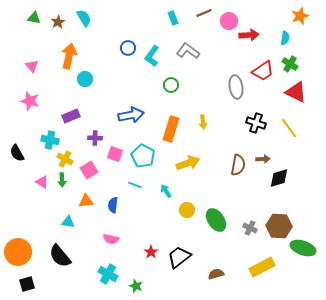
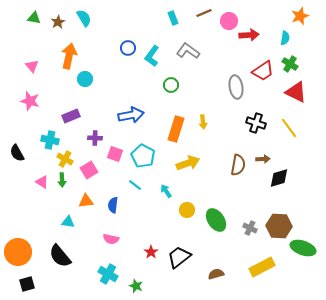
orange rectangle at (171, 129): moved 5 px right
cyan line at (135, 185): rotated 16 degrees clockwise
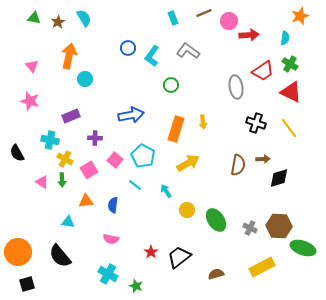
red triangle at (296, 92): moved 5 px left
pink square at (115, 154): moved 6 px down; rotated 21 degrees clockwise
yellow arrow at (188, 163): rotated 10 degrees counterclockwise
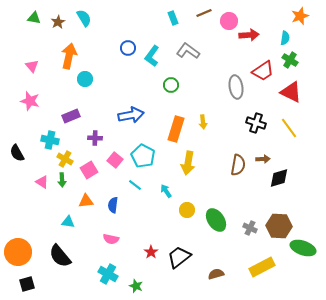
green cross at (290, 64): moved 4 px up
yellow arrow at (188, 163): rotated 130 degrees clockwise
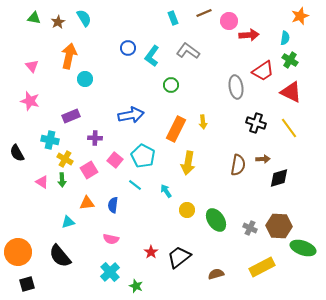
orange rectangle at (176, 129): rotated 10 degrees clockwise
orange triangle at (86, 201): moved 1 px right, 2 px down
cyan triangle at (68, 222): rotated 24 degrees counterclockwise
cyan cross at (108, 274): moved 2 px right, 2 px up; rotated 18 degrees clockwise
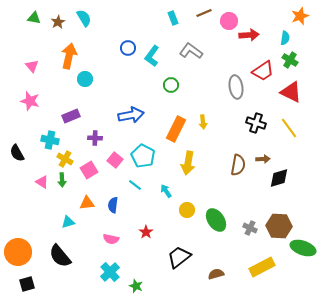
gray L-shape at (188, 51): moved 3 px right
red star at (151, 252): moved 5 px left, 20 px up
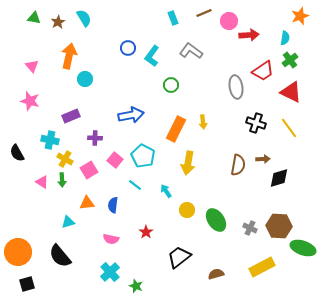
green cross at (290, 60): rotated 21 degrees clockwise
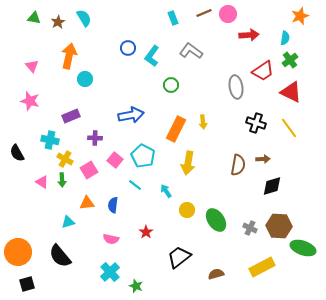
pink circle at (229, 21): moved 1 px left, 7 px up
black diamond at (279, 178): moved 7 px left, 8 px down
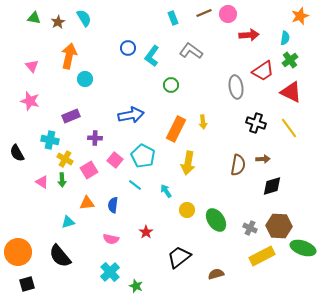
yellow rectangle at (262, 267): moved 11 px up
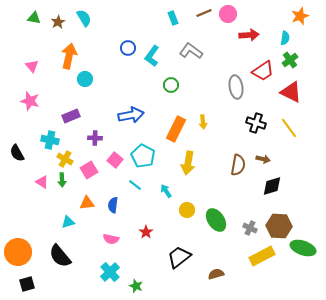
brown arrow at (263, 159): rotated 16 degrees clockwise
